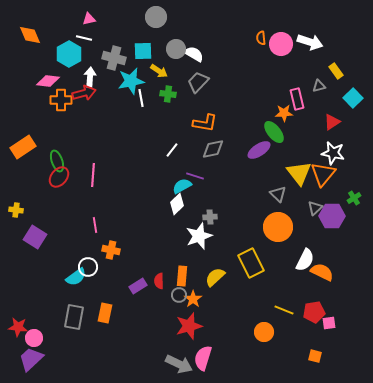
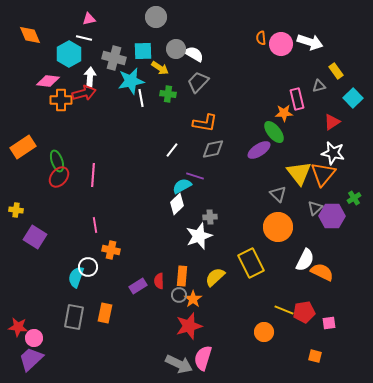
yellow arrow at (159, 71): moved 1 px right, 3 px up
cyan semicircle at (76, 277): rotated 145 degrees clockwise
red pentagon at (314, 312): moved 10 px left
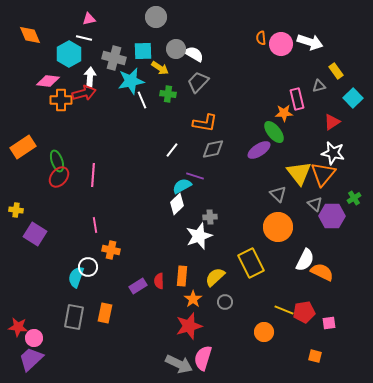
white line at (141, 98): moved 1 px right, 2 px down; rotated 12 degrees counterclockwise
gray triangle at (315, 208): moved 4 px up; rotated 35 degrees counterclockwise
purple square at (35, 237): moved 3 px up
gray circle at (179, 295): moved 46 px right, 7 px down
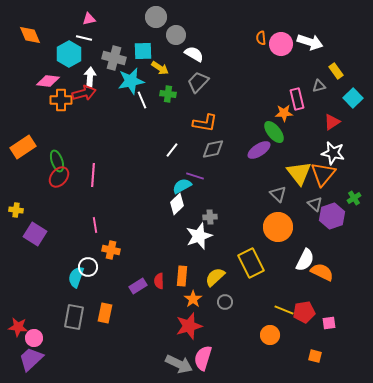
gray circle at (176, 49): moved 14 px up
purple hexagon at (332, 216): rotated 20 degrees counterclockwise
orange circle at (264, 332): moved 6 px right, 3 px down
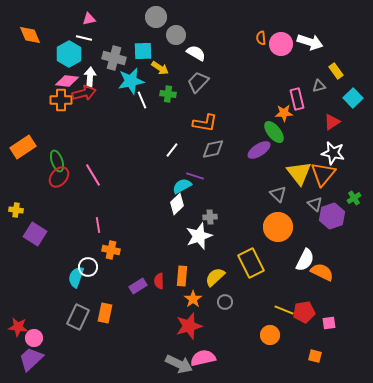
white semicircle at (194, 54): moved 2 px right, 1 px up
pink diamond at (48, 81): moved 19 px right
pink line at (93, 175): rotated 35 degrees counterclockwise
pink line at (95, 225): moved 3 px right
gray rectangle at (74, 317): moved 4 px right; rotated 15 degrees clockwise
pink semicircle at (203, 358): rotated 60 degrees clockwise
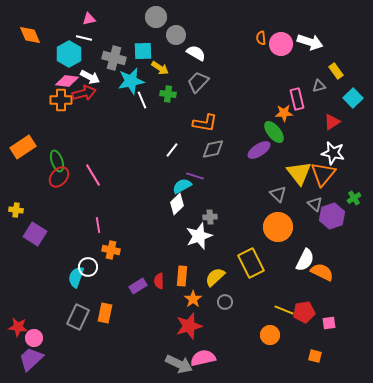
white arrow at (90, 77): rotated 114 degrees clockwise
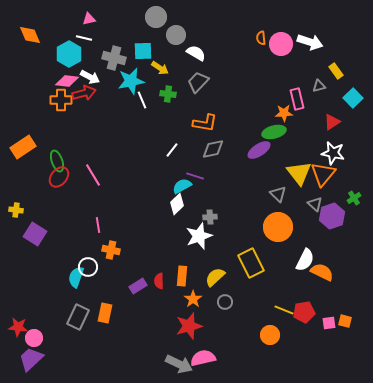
green ellipse at (274, 132): rotated 65 degrees counterclockwise
orange square at (315, 356): moved 30 px right, 35 px up
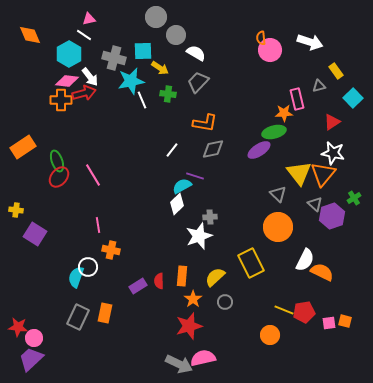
white line at (84, 38): moved 3 px up; rotated 21 degrees clockwise
pink circle at (281, 44): moved 11 px left, 6 px down
white arrow at (90, 77): rotated 24 degrees clockwise
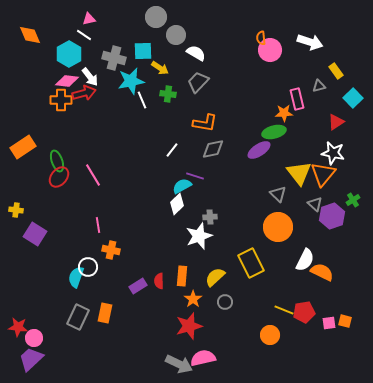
red triangle at (332, 122): moved 4 px right
green cross at (354, 198): moved 1 px left, 2 px down
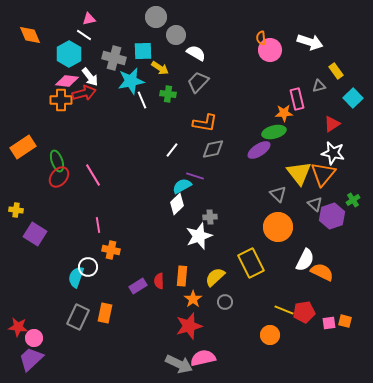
red triangle at (336, 122): moved 4 px left, 2 px down
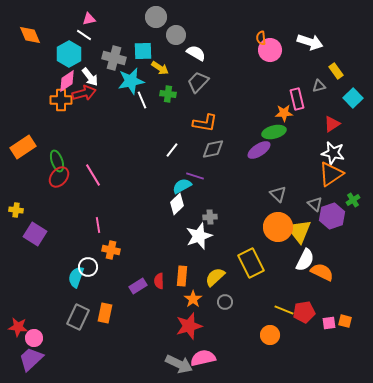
pink diamond at (67, 81): rotated 40 degrees counterclockwise
yellow triangle at (299, 173): moved 58 px down
orange triangle at (323, 174): moved 8 px right; rotated 16 degrees clockwise
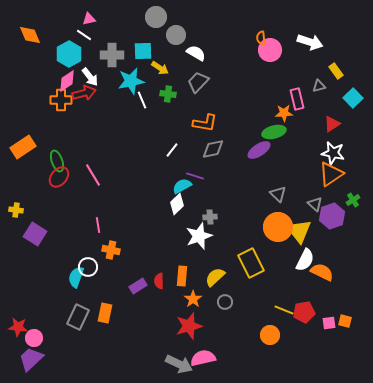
gray cross at (114, 58): moved 2 px left, 3 px up; rotated 15 degrees counterclockwise
